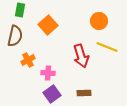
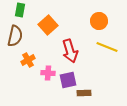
red arrow: moved 11 px left, 5 px up
purple square: moved 16 px right, 14 px up; rotated 24 degrees clockwise
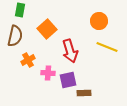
orange square: moved 1 px left, 4 px down
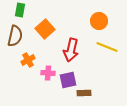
orange square: moved 2 px left
red arrow: moved 1 px right, 1 px up; rotated 30 degrees clockwise
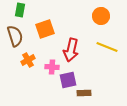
orange circle: moved 2 px right, 5 px up
orange square: rotated 24 degrees clockwise
brown semicircle: rotated 30 degrees counterclockwise
pink cross: moved 4 px right, 6 px up
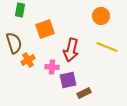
brown semicircle: moved 1 px left, 7 px down
brown rectangle: rotated 24 degrees counterclockwise
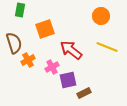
red arrow: rotated 115 degrees clockwise
pink cross: rotated 32 degrees counterclockwise
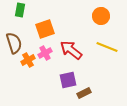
pink cross: moved 7 px left, 14 px up
